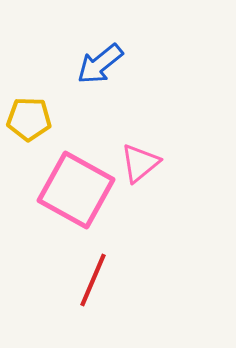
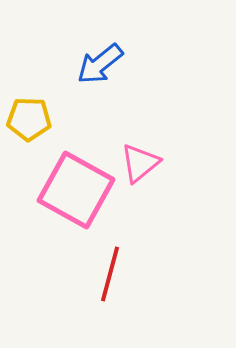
red line: moved 17 px right, 6 px up; rotated 8 degrees counterclockwise
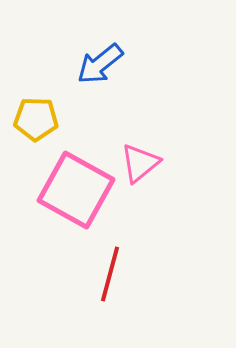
yellow pentagon: moved 7 px right
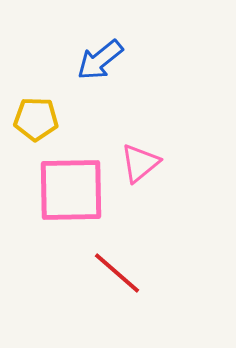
blue arrow: moved 4 px up
pink square: moved 5 px left; rotated 30 degrees counterclockwise
red line: moved 7 px right, 1 px up; rotated 64 degrees counterclockwise
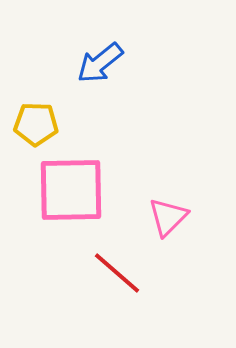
blue arrow: moved 3 px down
yellow pentagon: moved 5 px down
pink triangle: moved 28 px right, 54 px down; rotated 6 degrees counterclockwise
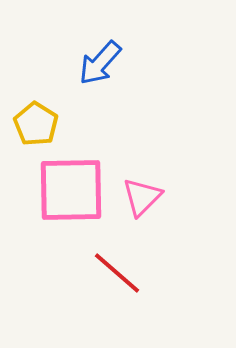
blue arrow: rotated 9 degrees counterclockwise
yellow pentagon: rotated 30 degrees clockwise
pink triangle: moved 26 px left, 20 px up
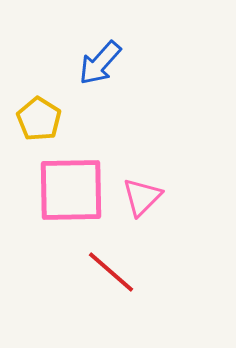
yellow pentagon: moved 3 px right, 5 px up
red line: moved 6 px left, 1 px up
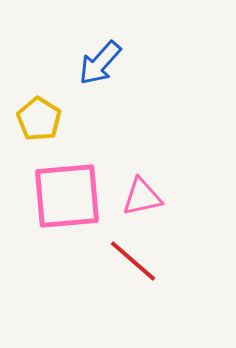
pink square: moved 4 px left, 6 px down; rotated 4 degrees counterclockwise
pink triangle: rotated 33 degrees clockwise
red line: moved 22 px right, 11 px up
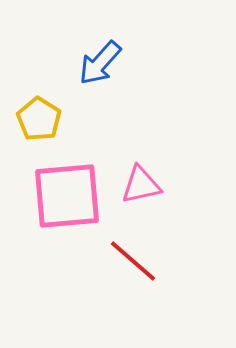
pink triangle: moved 1 px left, 12 px up
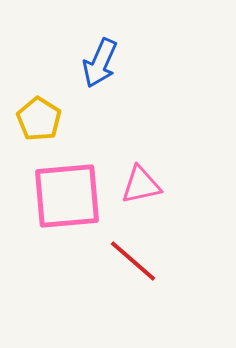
blue arrow: rotated 18 degrees counterclockwise
